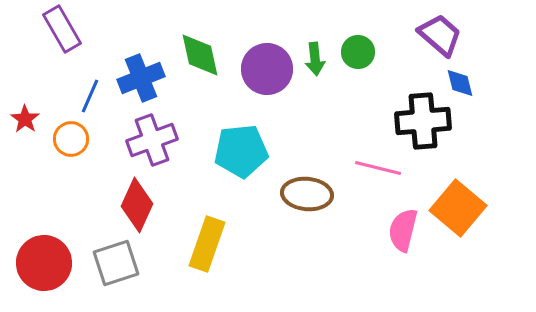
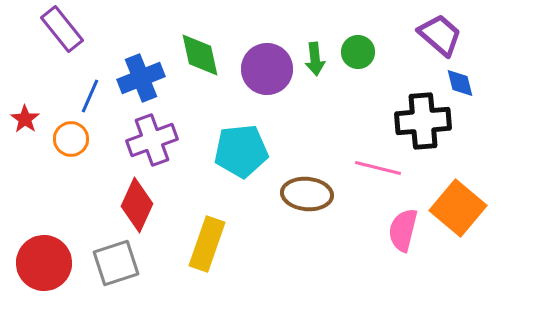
purple rectangle: rotated 9 degrees counterclockwise
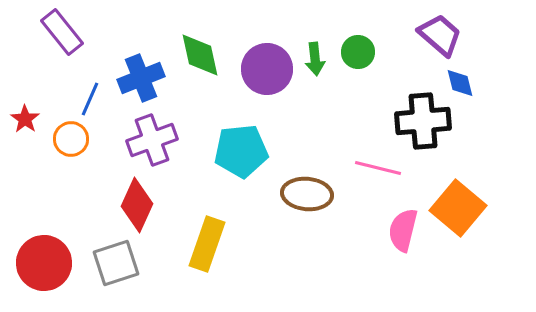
purple rectangle: moved 3 px down
blue line: moved 3 px down
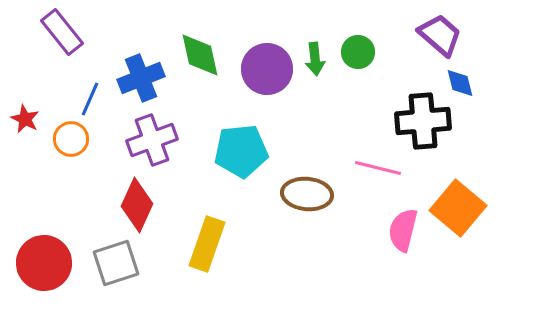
red star: rotated 8 degrees counterclockwise
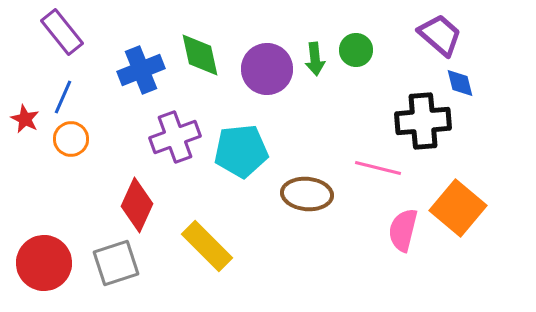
green circle: moved 2 px left, 2 px up
blue cross: moved 8 px up
blue line: moved 27 px left, 2 px up
purple cross: moved 23 px right, 3 px up
yellow rectangle: moved 2 px down; rotated 64 degrees counterclockwise
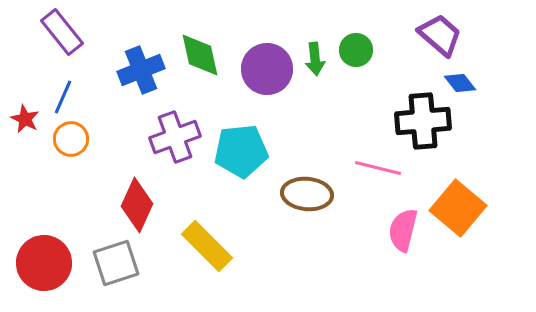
blue diamond: rotated 24 degrees counterclockwise
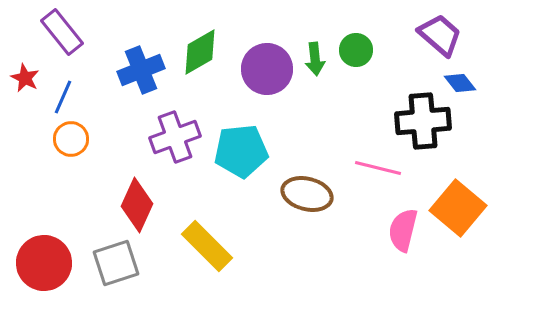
green diamond: moved 3 px up; rotated 72 degrees clockwise
red star: moved 41 px up
brown ellipse: rotated 9 degrees clockwise
